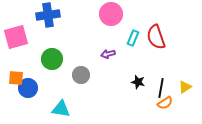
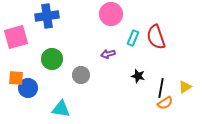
blue cross: moved 1 px left, 1 px down
black star: moved 6 px up
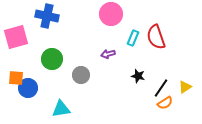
blue cross: rotated 20 degrees clockwise
black line: rotated 24 degrees clockwise
cyan triangle: rotated 18 degrees counterclockwise
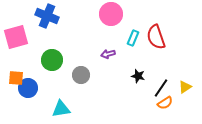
blue cross: rotated 10 degrees clockwise
green circle: moved 1 px down
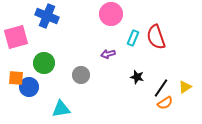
green circle: moved 8 px left, 3 px down
black star: moved 1 px left, 1 px down
blue circle: moved 1 px right, 1 px up
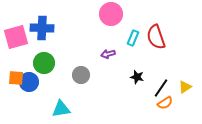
blue cross: moved 5 px left, 12 px down; rotated 20 degrees counterclockwise
blue circle: moved 5 px up
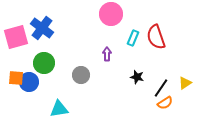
blue cross: rotated 35 degrees clockwise
purple arrow: moved 1 px left; rotated 104 degrees clockwise
yellow triangle: moved 4 px up
cyan triangle: moved 2 px left
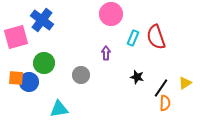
blue cross: moved 8 px up
purple arrow: moved 1 px left, 1 px up
orange semicircle: rotated 56 degrees counterclockwise
